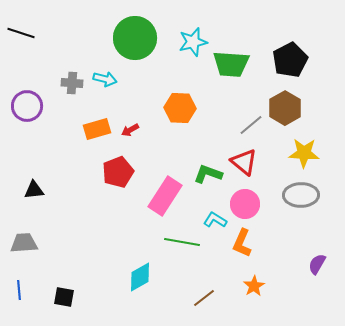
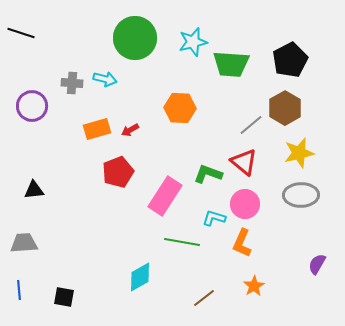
purple circle: moved 5 px right
yellow star: moved 5 px left; rotated 16 degrees counterclockwise
cyan L-shape: moved 1 px left, 2 px up; rotated 15 degrees counterclockwise
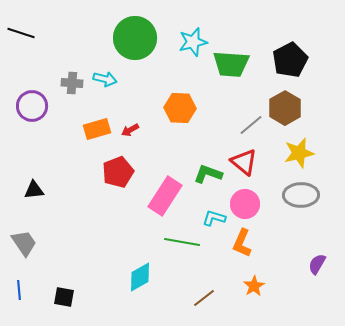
gray trapezoid: rotated 60 degrees clockwise
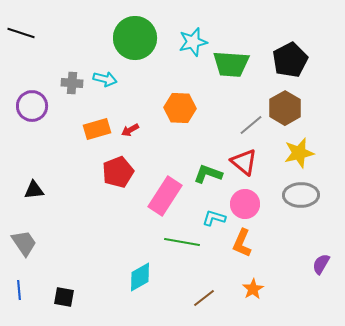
purple semicircle: moved 4 px right
orange star: moved 1 px left, 3 px down
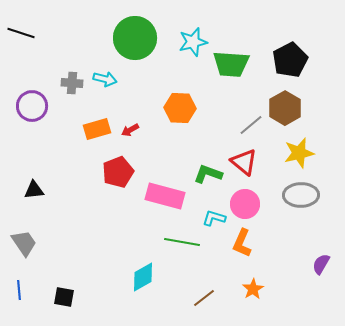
pink rectangle: rotated 72 degrees clockwise
cyan diamond: moved 3 px right
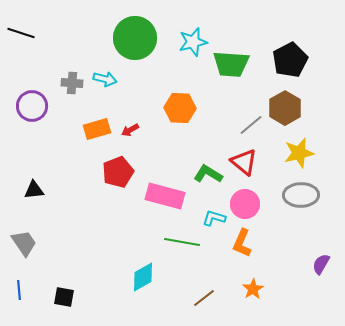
green L-shape: rotated 12 degrees clockwise
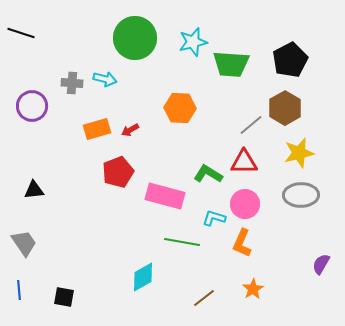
red triangle: rotated 40 degrees counterclockwise
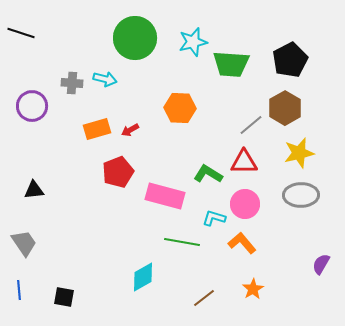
orange L-shape: rotated 116 degrees clockwise
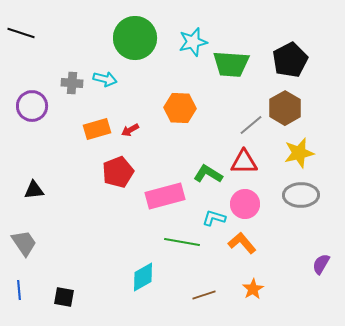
pink rectangle: rotated 30 degrees counterclockwise
brown line: moved 3 px up; rotated 20 degrees clockwise
